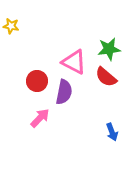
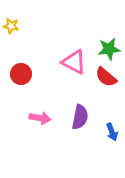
red circle: moved 16 px left, 7 px up
purple semicircle: moved 16 px right, 25 px down
pink arrow: rotated 55 degrees clockwise
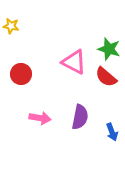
green star: rotated 25 degrees clockwise
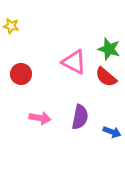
blue arrow: rotated 48 degrees counterclockwise
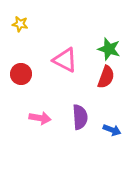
yellow star: moved 9 px right, 2 px up
pink triangle: moved 9 px left, 2 px up
red semicircle: rotated 110 degrees counterclockwise
purple semicircle: rotated 15 degrees counterclockwise
blue arrow: moved 2 px up
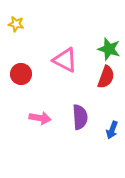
yellow star: moved 4 px left
blue arrow: rotated 90 degrees clockwise
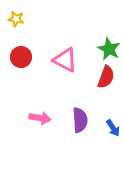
yellow star: moved 5 px up
green star: rotated 10 degrees clockwise
red circle: moved 17 px up
purple semicircle: moved 3 px down
blue arrow: moved 1 px right, 2 px up; rotated 54 degrees counterclockwise
